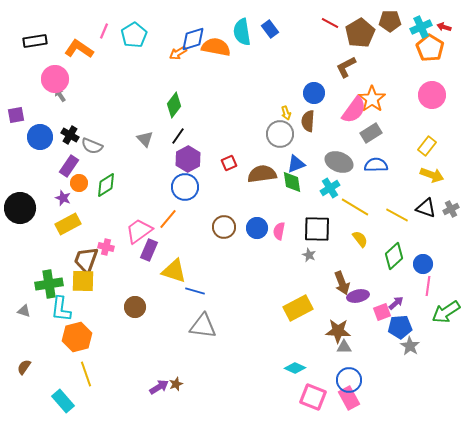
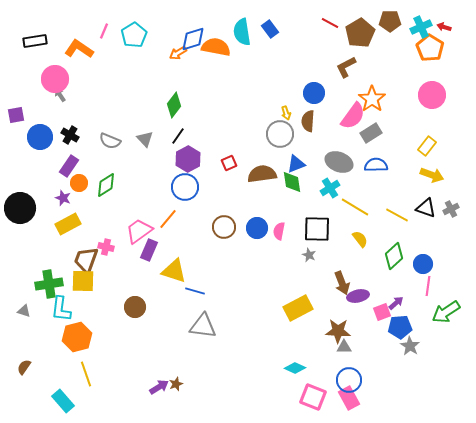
pink semicircle at (354, 110): moved 1 px left, 6 px down
gray semicircle at (92, 146): moved 18 px right, 5 px up
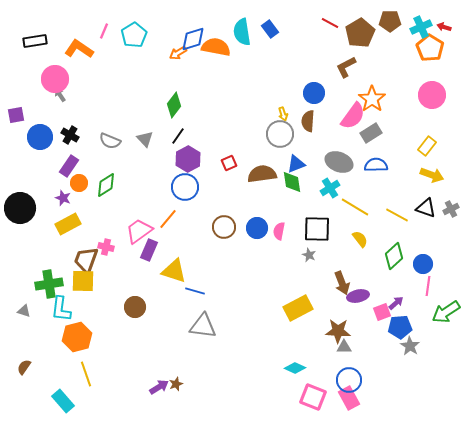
yellow arrow at (286, 113): moved 3 px left, 1 px down
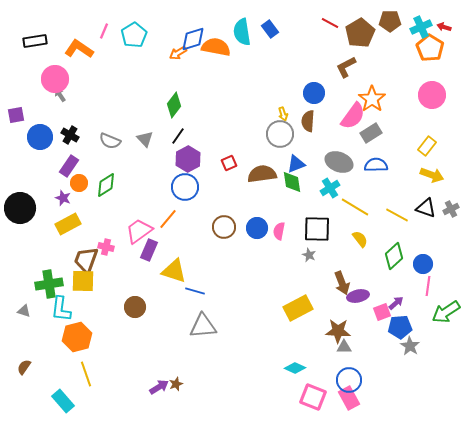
gray triangle at (203, 326): rotated 12 degrees counterclockwise
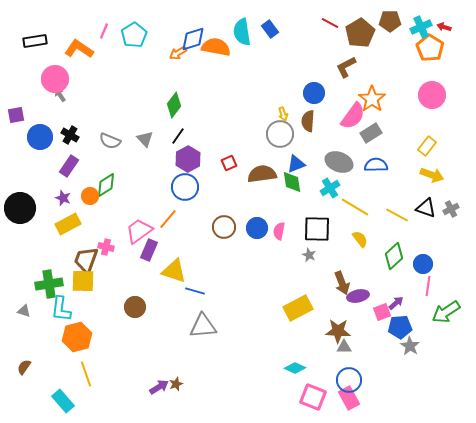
orange circle at (79, 183): moved 11 px right, 13 px down
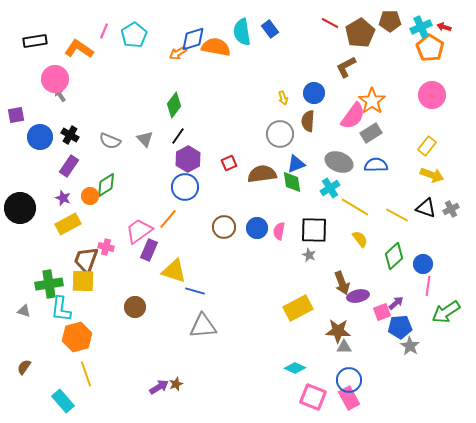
orange star at (372, 99): moved 2 px down
yellow arrow at (283, 114): moved 16 px up
black square at (317, 229): moved 3 px left, 1 px down
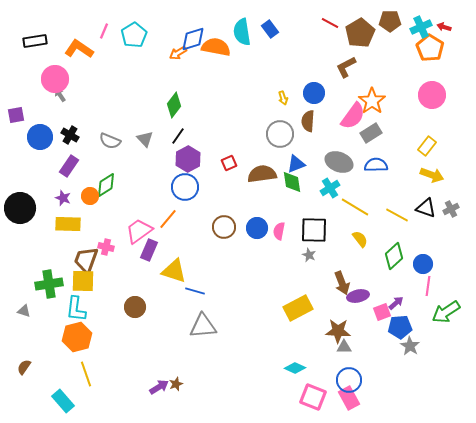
yellow rectangle at (68, 224): rotated 30 degrees clockwise
cyan L-shape at (61, 309): moved 15 px right
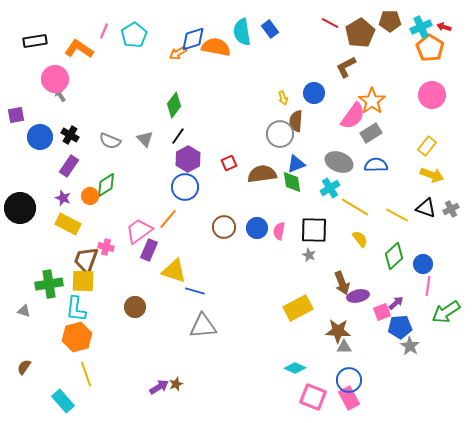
brown semicircle at (308, 121): moved 12 px left
yellow rectangle at (68, 224): rotated 25 degrees clockwise
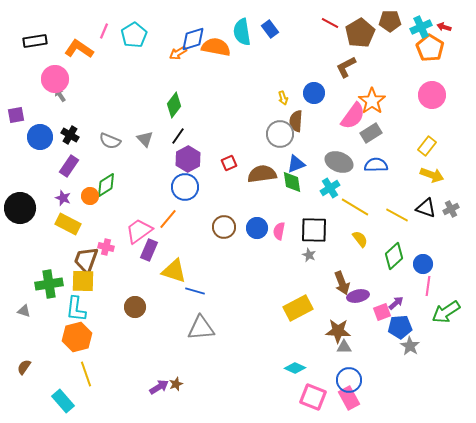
gray triangle at (203, 326): moved 2 px left, 2 px down
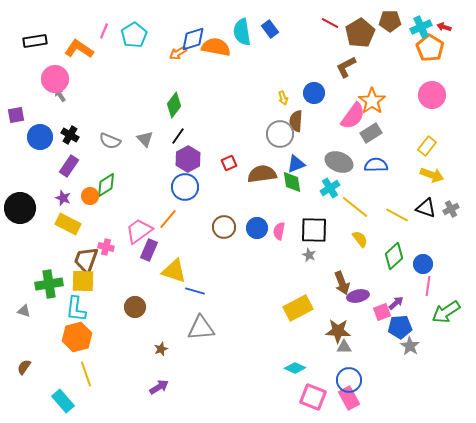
yellow line at (355, 207): rotated 8 degrees clockwise
brown star at (176, 384): moved 15 px left, 35 px up
